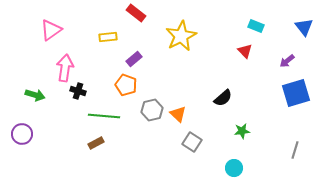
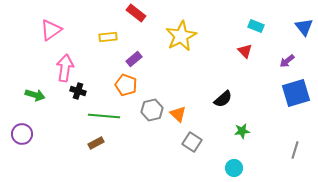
black semicircle: moved 1 px down
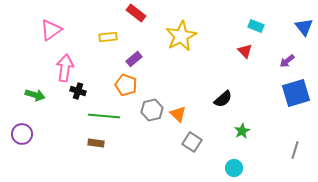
green star: rotated 21 degrees counterclockwise
brown rectangle: rotated 35 degrees clockwise
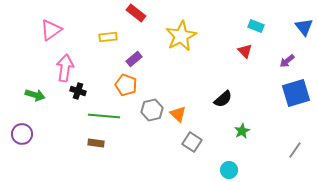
gray line: rotated 18 degrees clockwise
cyan circle: moved 5 px left, 2 px down
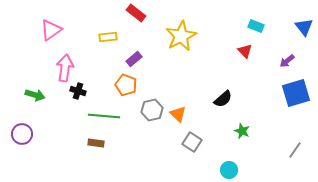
green star: rotated 21 degrees counterclockwise
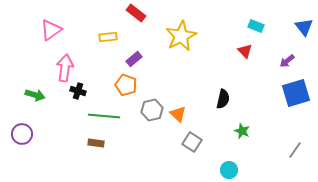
black semicircle: rotated 36 degrees counterclockwise
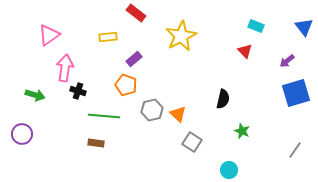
pink triangle: moved 2 px left, 5 px down
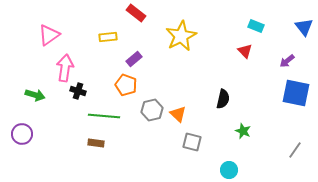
blue square: rotated 28 degrees clockwise
green star: moved 1 px right
gray square: rotated 18 degrees counterclockwise
